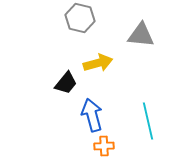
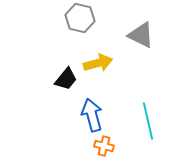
gray triangle: rotated 20 degrees clockwise
black trapezoid: moved 4 px up
orange cross: rotated 18 degrees clockwise
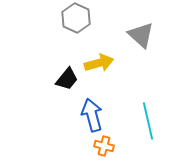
gray hexagon: moved 4 px left; rotated 12 degrees clockwise
gray triangle: rotated 16 degrees clockwise
yellow arrow: moved 1 px right
black trapezoid: moved 1 px right
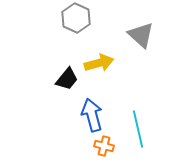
cyan line: moved 10 px left, 8 px down
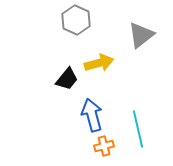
gray hexagon: moved 2 px down
gray triangle: rotated 40 degrees clockwise
orange cross: rotated 30 degrees counterclockwise
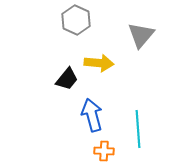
gray triangle: rotated 12 degrees counterclockwise
yellow arrow: rotated 20 degrees clockwise
cyan line: rotated 9 degrees clockwise
orange cross: moved 5 px down; rotated 18 degrees clockwise
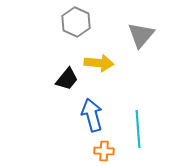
gray hexagon: moved 2 px down
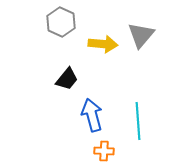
gray hexagon: moved 15 px left
yellow arrow: moved 4 px right, 19 px up
cyan line: moved 8 px up
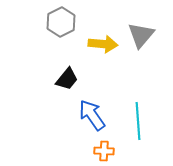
gray hexagon: rotated 8 degrees clockwise
blue arrow: rotated 20 degrees counterclockwise
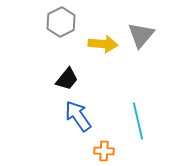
blue arrow: moved 14 px left, 1 px down
cyan line: rotated 9 degrees counterclockwise
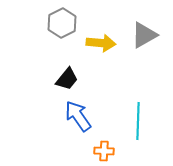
gray hexagon: moved 1 px right, 1 px down
gray triangle: moved 3 px right; rotated 20 degrees clockwise
yellow arrow: moved 2 px left, 1 px up
cyan line: rotated 15 degrees clockwise
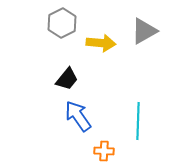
gray triangle: moved 4 px up
